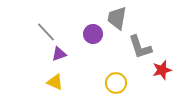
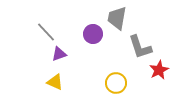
red star: moved 3 px left; rotated 12 degrees counterclockwise
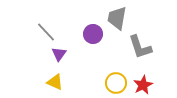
purple triangle: rotated 35 degrees counterclockwise
red star: moved 16 px left, 15 px down
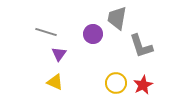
gray line: rotated 30 degrees counterclockwise
gray L-shape: moved 1 px right, 1 px up
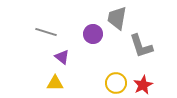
purple triangle: moved 3 px right, 3 px down; rotated 28 degrees counterclockwise
yellow triangle: moved 1 px down; rotated 24 degrees counterclockwise
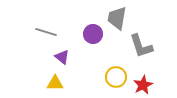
yellow circle: moved 6 px up
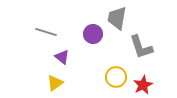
gray L-shape: moved 1 px down
yellow triangle: rotated 36 degrees counterclockwise
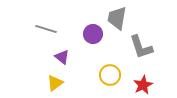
gray line: moved 3 px up
yellow circle: moved 6 px left, 2 px up
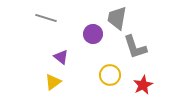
gray line: moved 11 px up
gray L-shape: moved 6 px left
purple triangle: moved 1 px left
yellow triangle: moved 2 px left, 1 px up
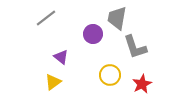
gray line: rotated 55 degrees counterclockwise
red star: moved 1 px left, 1 px up
